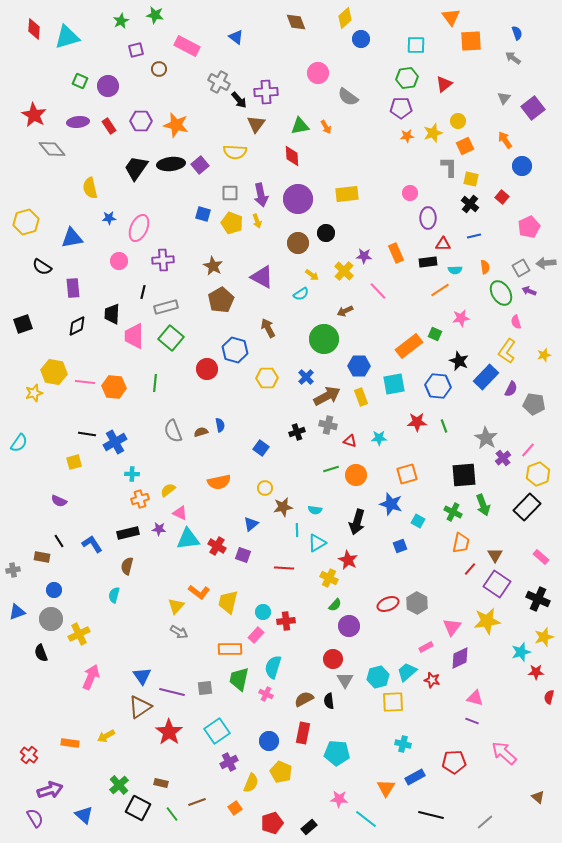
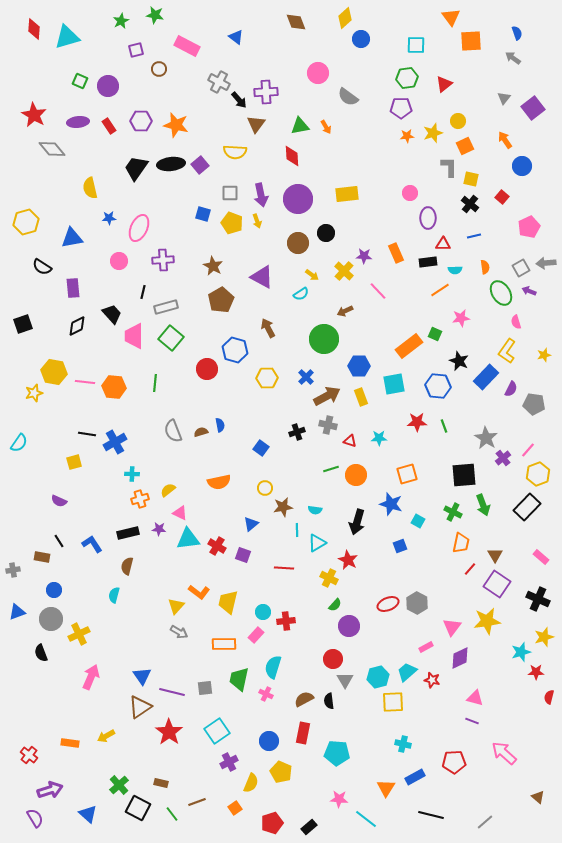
black trapezoid at (112, 314): rotated 135 degrees clockwise
orange rectangle at (230, 649): moved 6 px left, 5 px up
blue triangle at (84, 815): moved 4 px right, 1 px up
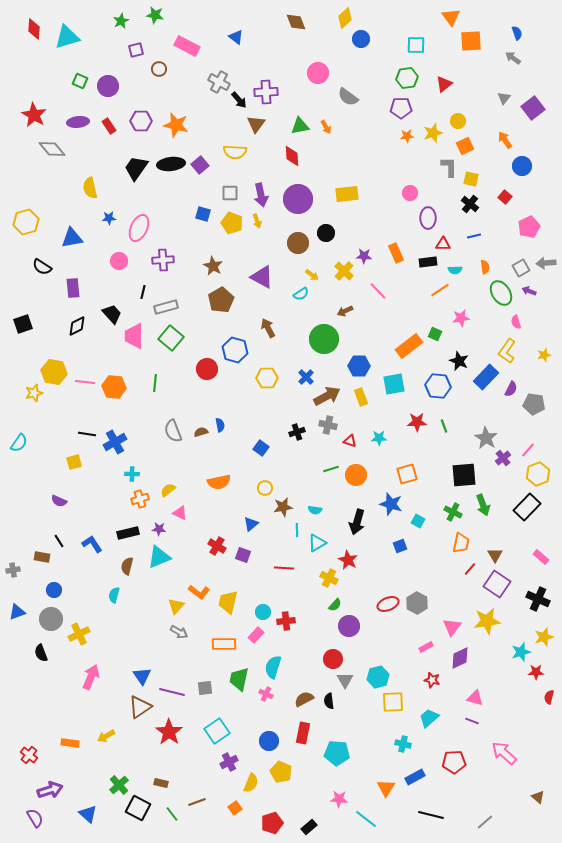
red square at (502, 197): moved 3 px right
cyan triangle at (188, 539): moved 29 px left, 18 px down; rotated 15 degrees counterclockwise
cyan trapezoid at (407, 672): moved 22 px right, 46 px down
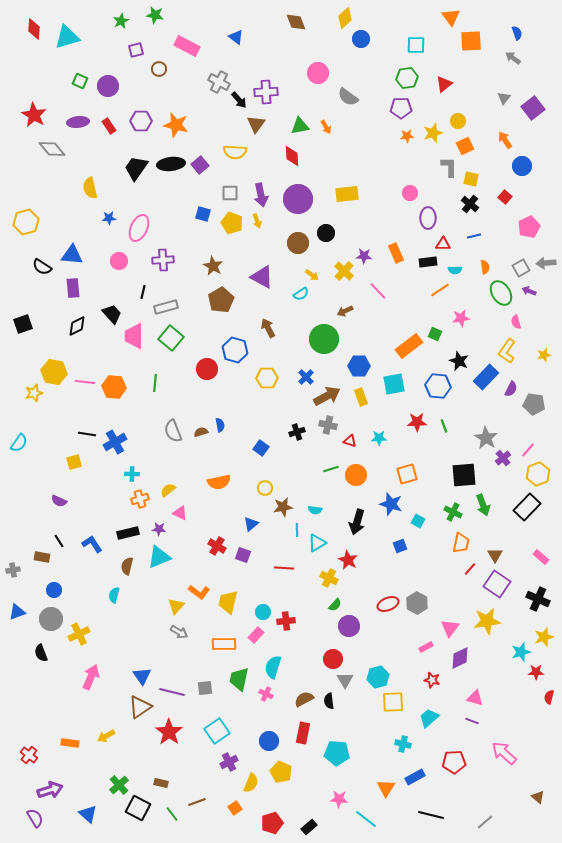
blue triangle at (72, 238): moved 17 px down; rotated 15 degrees clockwise
pink triangle at (452, 627): moved 2 px left, 1 px down
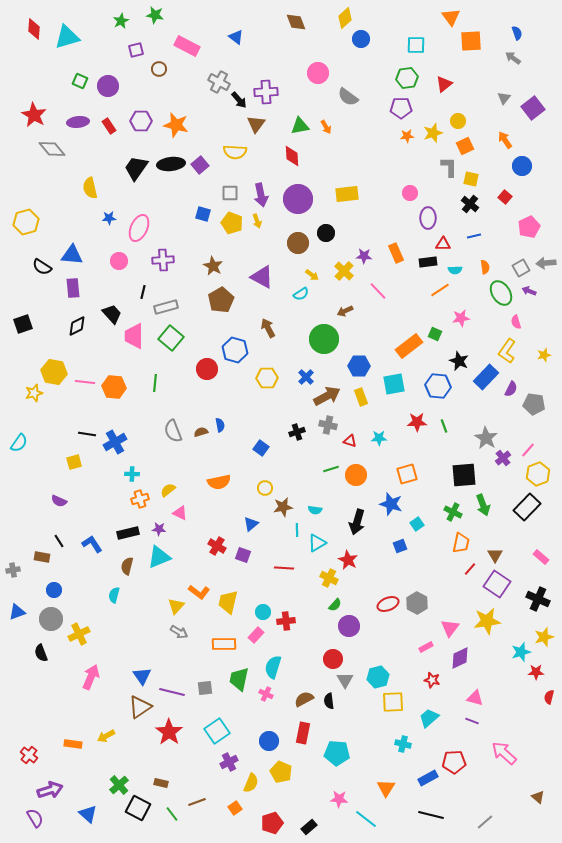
cyan square at (418, 521): moved 1 px left, 3 px down; rotated 24 degrees clockwise
orange rectangle at (70, 743): moved 3 px right, 1 px down
blue rectangle at (415, 777): moved 13 px right, 1 px down
